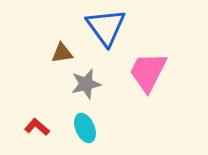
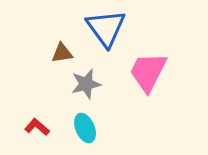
blue triangle: moved 1 px down
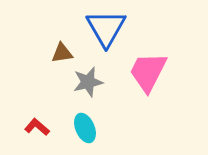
blue triangle: rotated 6 degrees clockwise
gray star: moved 2 px right, 2 px up
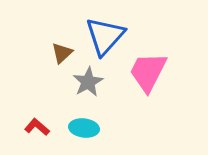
blue triangle: moved 1 px left, 8 px down; rotated 12 degrees clockwise
brown triangle: rotated 35 degrees counterclockwise
gray star: rotated 16 degrees counterclockwise
cyan ellipse: moved 1 px left; rotated 60 degrees counterclockwise
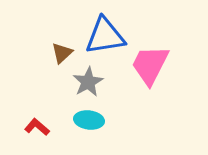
blue triangle: rotated 39 degrees clockwise
pink trapezoid: moved 2 px right, 7 px up
cyan ellipse: moved 5 px right, 8 px up
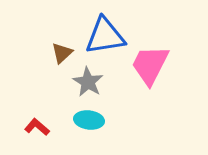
gray star: rotated 12 degrees counterclockwise
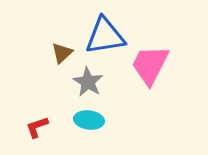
red L-shape: rotated 60 degrees counterclockwise
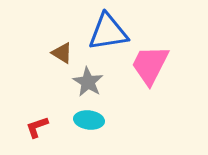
blue triangle: moved 3 px right, 4 px up
brown triangle: rotated 45 degrees counterclockwise
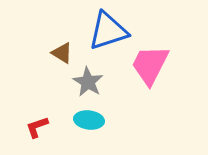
blue triangle: moved 1 px up; rotated 9 degrees counterclockwise
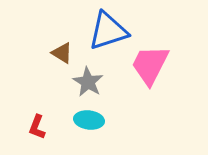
red L-shape: rotated 50 degrees counterclockwise
